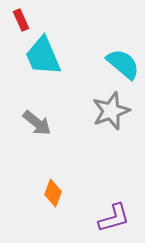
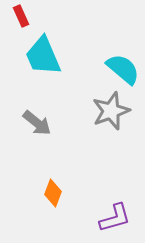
red rectangle: moved 4 px up
cyan semicircle: moved 5 px down
purple L-shape: moved 1 px right
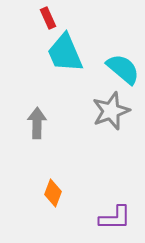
red rectangle: moved 27 px right, 2 px down
cyan trapezoid: moved 22 px right, 3 px up
gray arrow: rotated 128 degrees counterclockwise
purple L-shape: rotated 16 degrees clockwise
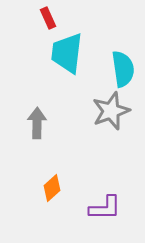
cyan trapezoid: moved 2 px right; rotated 30 degrees clockwise
cyan semicircle: rotated 42 degrees clockwise
orange diamond: moved 1 px left, 5 px up; rotated 28 degrees clockwise
purple L-shape: moved 10 px left, 10 px up
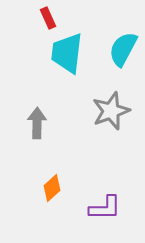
cyan semicircle: moved 20 px up; rotated 144 degrees counterclockwise
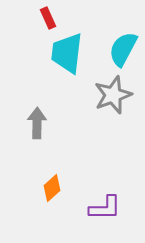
gray star: moved 2 px right, 16 px up
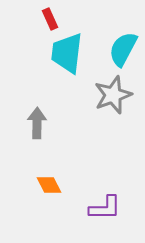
red rectangle: moved 2 px right, 1 px down
orange diamond: moved 3 px left, 3 px up; rotated 76 degrees counterclockwise
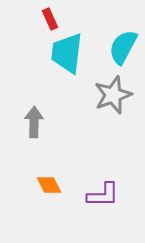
cyan semicircle: moved 2 px up
gray arrow: moved 3 px left, 1 px up
purple L-shape: moved 2 px left, 13 px up
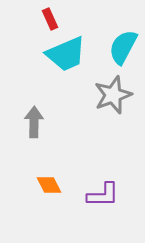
cyan trapezoid: moved 1 px left, 1 px down; rotated 120 degrees counterclockwise
